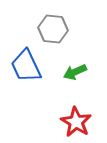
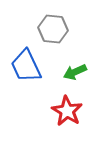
red star: moved 9 px left, 11 px up
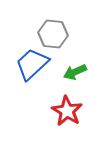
gray hexagon: moved 5 px down
blue trapezoid: moved 6 px right, 2 px up; rotated 72 degrees clockwise
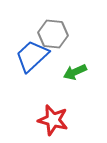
blue trapezoid: moved 8 px up
red star: moved 14 px left, 9 px down; rotated 16 degrees counterclockwise
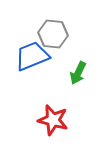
blue trapezoid: rotated 21 degrees clockwise
green arrow: moved 3 px right, 1 px down; rotated 40 degrees counterclockwise
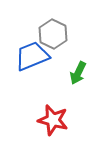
gray hexagon: rotated 20 degrees clockwise
